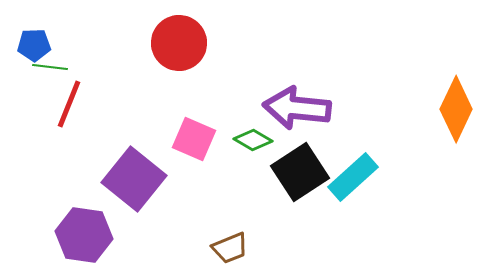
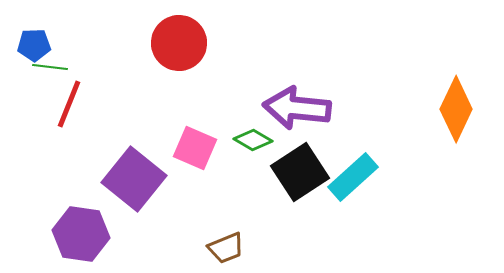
pink square: moved 1 px right, 9 px down
purple hexagon: moved 3 px left, 1 px up
brown trapezoid: moved 4 px left
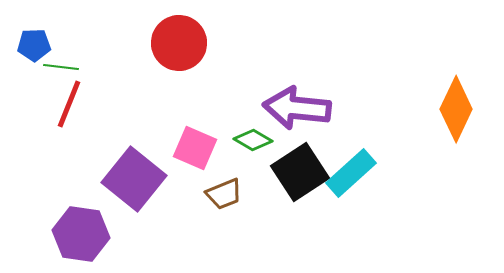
green line: moved 11 px right
cyan rectangle: moved 2 px left, 4 px up
brown trapezoid: moved 2 px left, 54 px up
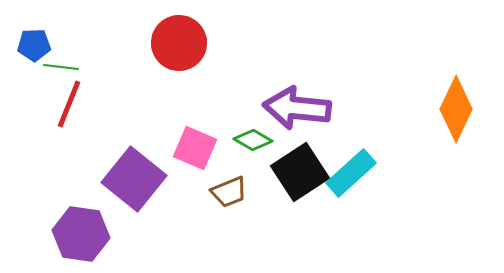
brown trapezoid: moved 5 px right, 2 px up
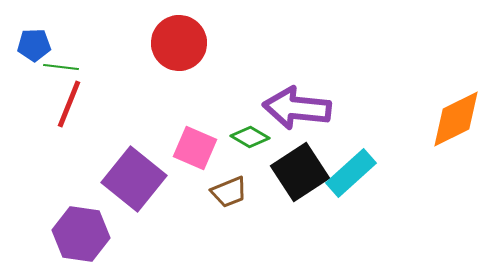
orange diamond: moved 10 px down; rotated 38 degrees clockwise
green diamond: moved 3 px left, 3 px up
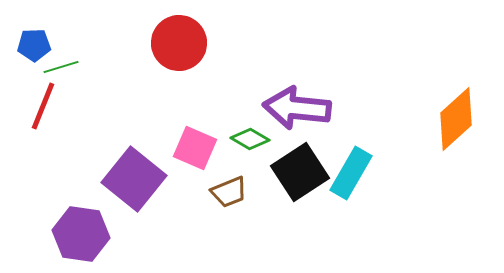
green line: rotated 24 degrees counterclockwise
red line: moved 26 px left, 2 px down
orange diamond: rotated 16 degrees counterclockwise
green diamond: moved 2 px down
cyan rectangle: rotated 18 degrees counterclockwise
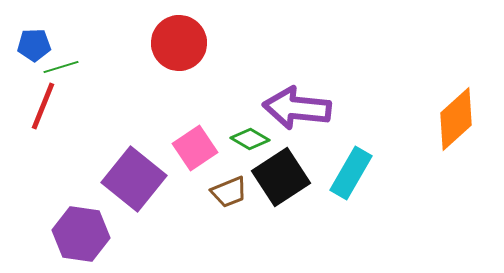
pink square: rotated 33 degrees clockwise
black square: moved 19 px left, 5 px down
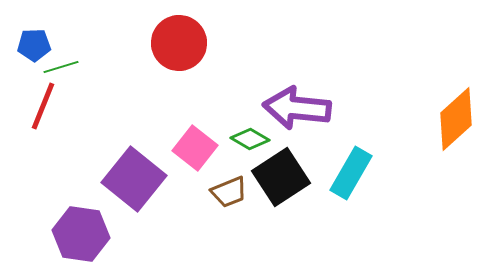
pink square: rotated 18 degrees counterclockwise
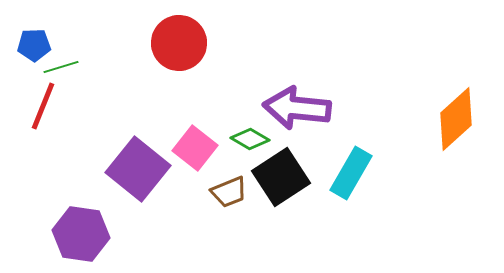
purple square: moved 4 px right, 10 px up
